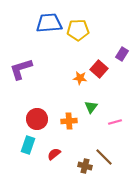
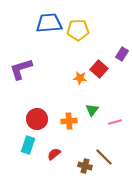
green triangle: moved 1 px right, 3 px down
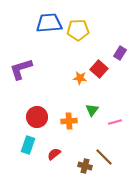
purple rectangle: moved 2 px left, 1 px up
red circle: moved 2 px up
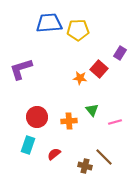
green triangle: rotated 16 degrees counterclockwise
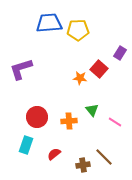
pink line: rotated 48 degrees clockwise
cyan rectangle: moved 2 px left
brown cross: moved 2 px left, 1 px up; rotated 24 degrees counterclockwise
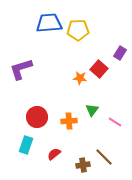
green triangle: rotated 16 degrees clockwise
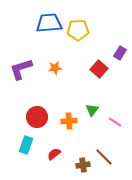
orange star: moved 25 px left, 10 px up; rotated 16 degrees counterclockwise
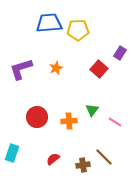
orange star: moved 1 px right; rotated 16 degrees counterclockwise
cyan rectangle: moved 14 px left, 8 px down
red semicircle: moved 1 px left, 5 px down
